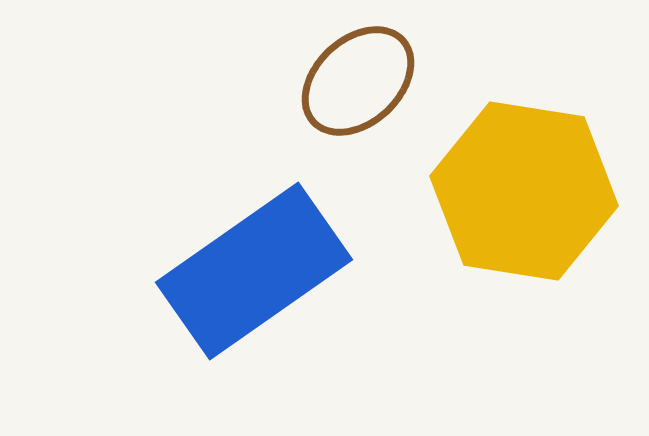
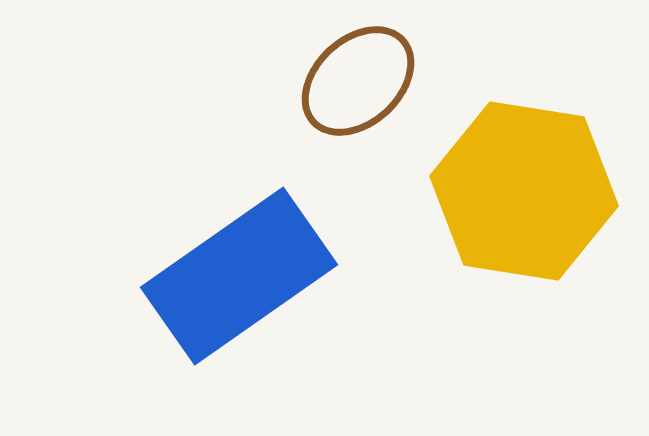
blue rectangle: moved 15 px left, 5 px down
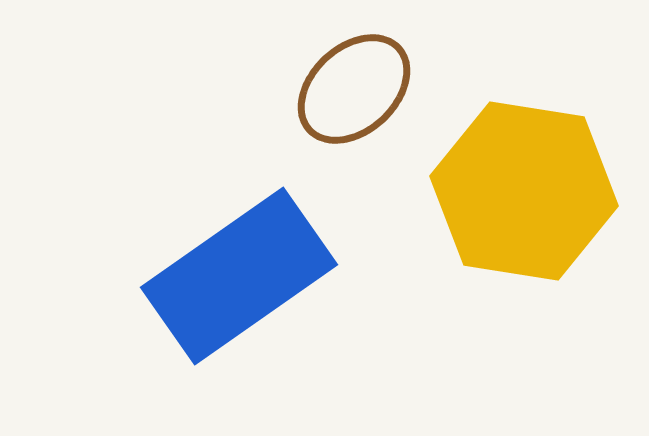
brown ellipse: moved 4 px left, 8 px down
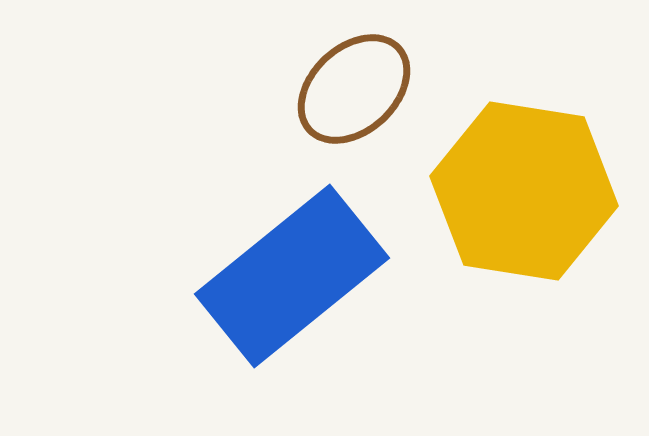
blue rectangle: moved 53 px right; rotated 4 degrees counterclockwise
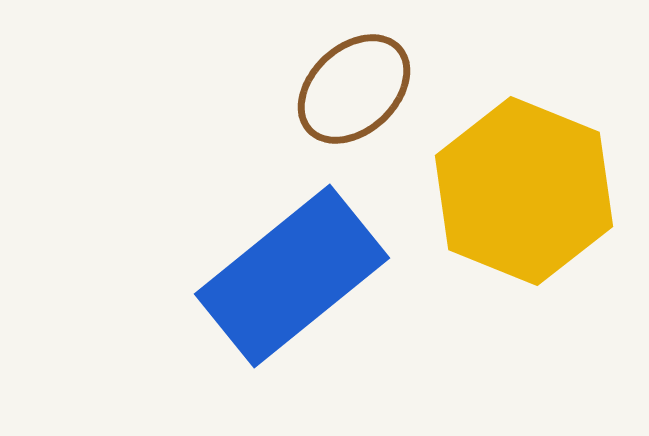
yellow hexagon: rotated 13 degrees clockwise
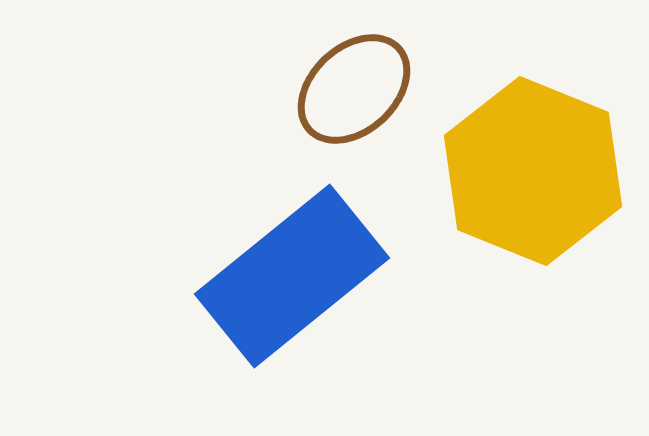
yellow hexagon: moved 9 px right, 20 px up
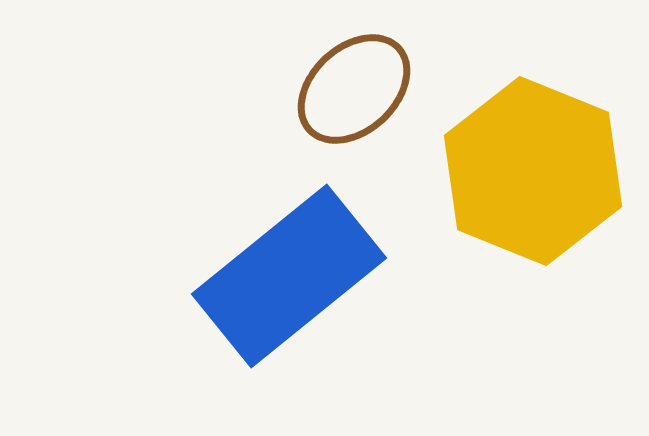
blue rectangle: moved 3 px left
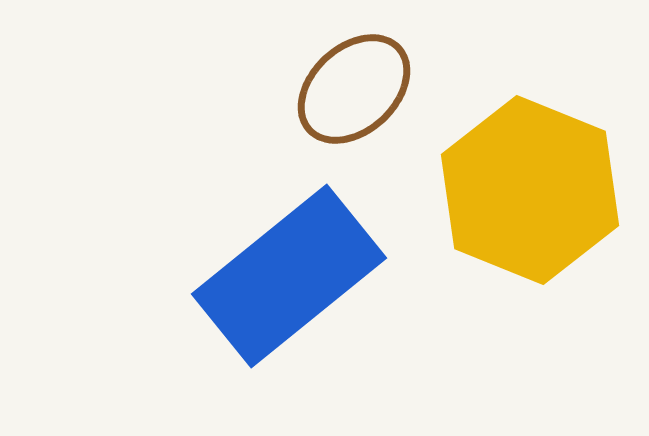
yellow hexagon: moved 3 px left, 19 px down
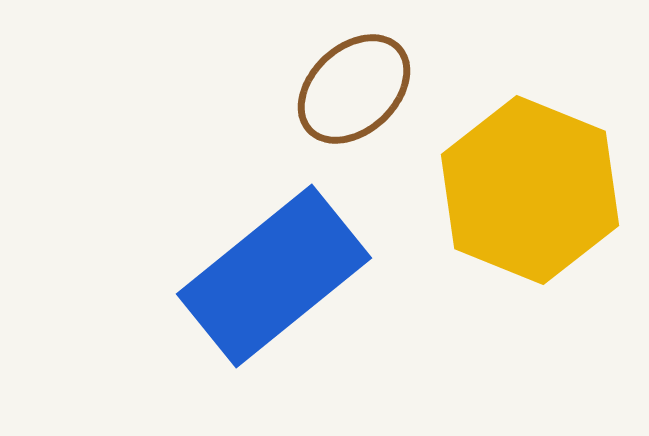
blue rectangle: moved 15 px left
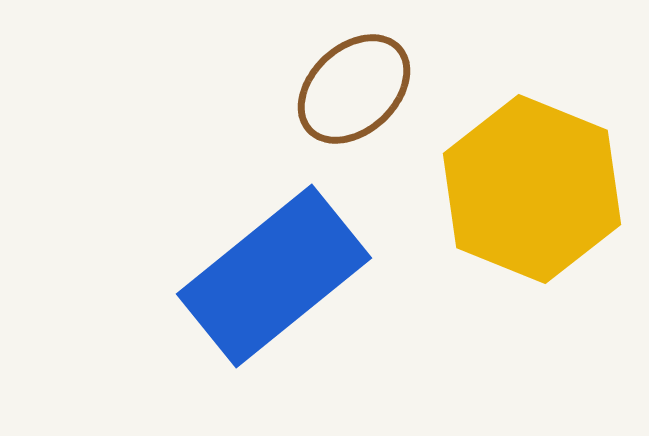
yellow hexagon: moved 2 px right, 1 px up
